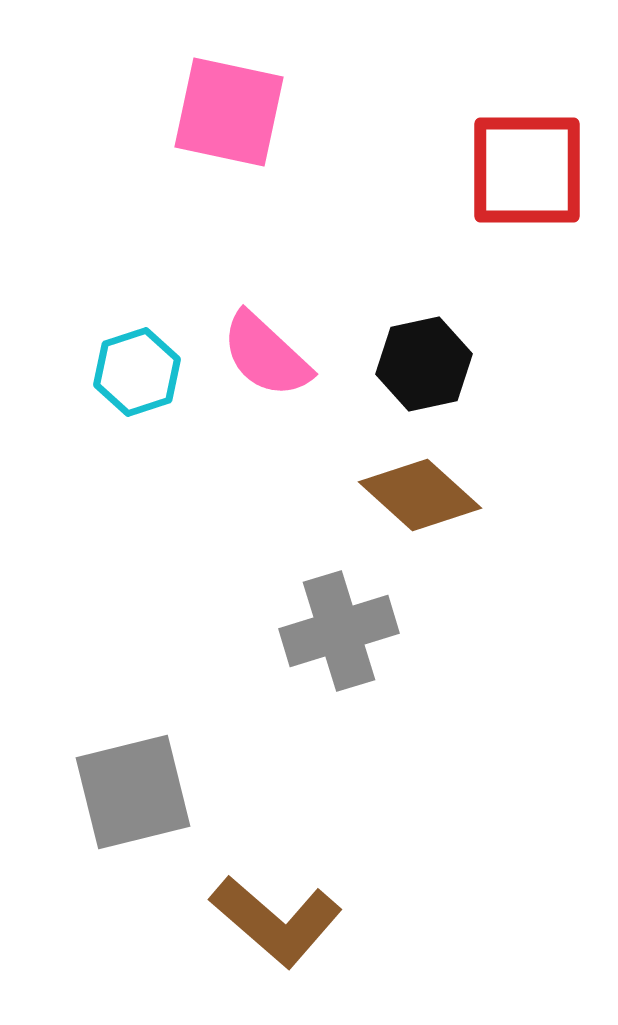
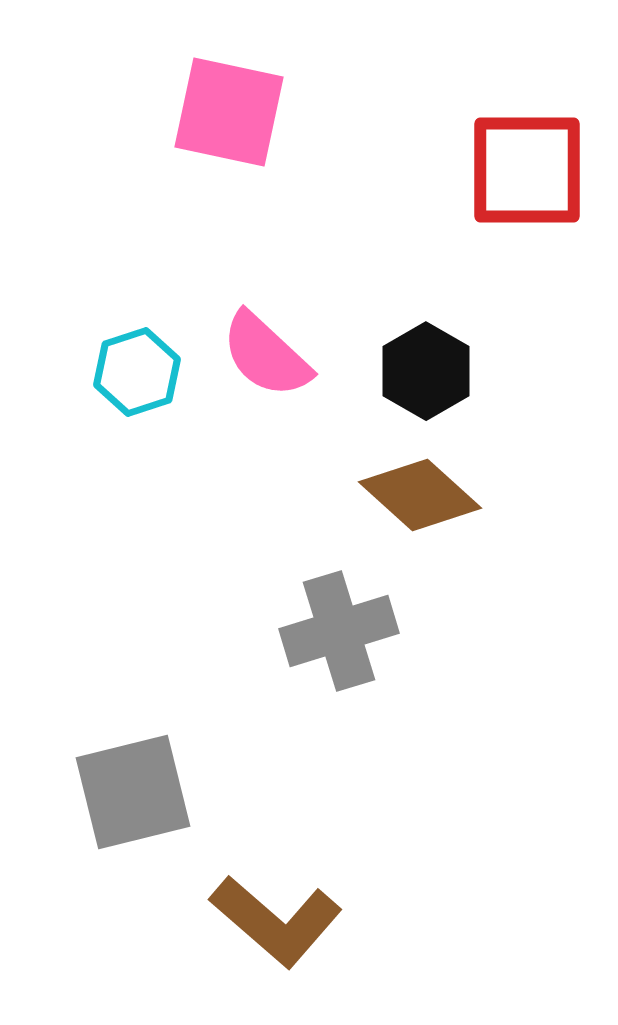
black hexagon: moved 2 px right, 7 px down; rotated 18 degrees counterclockwise
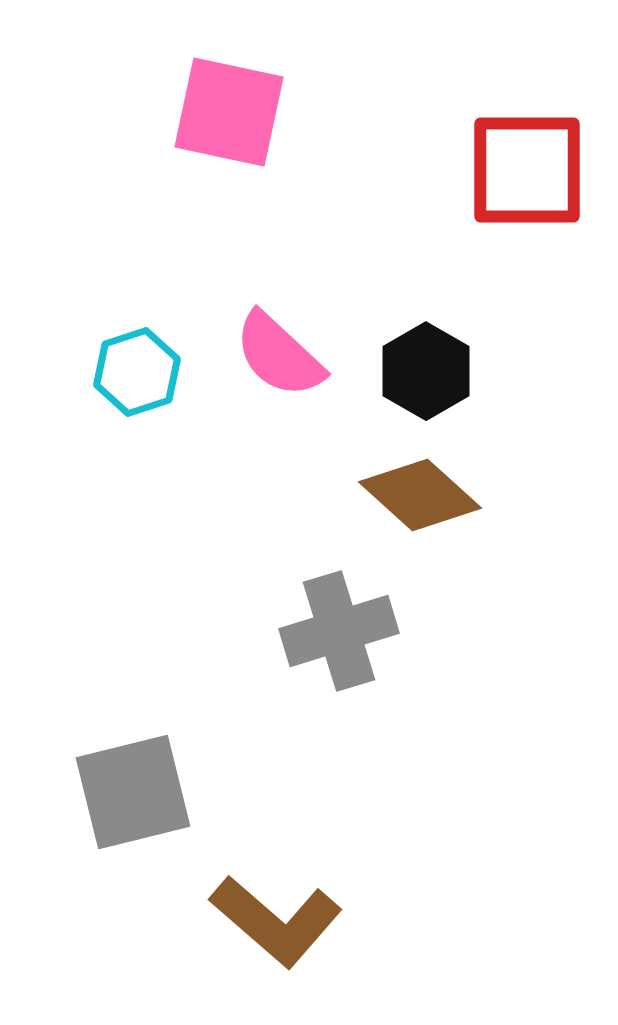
pink semicircle: moved 13 px right
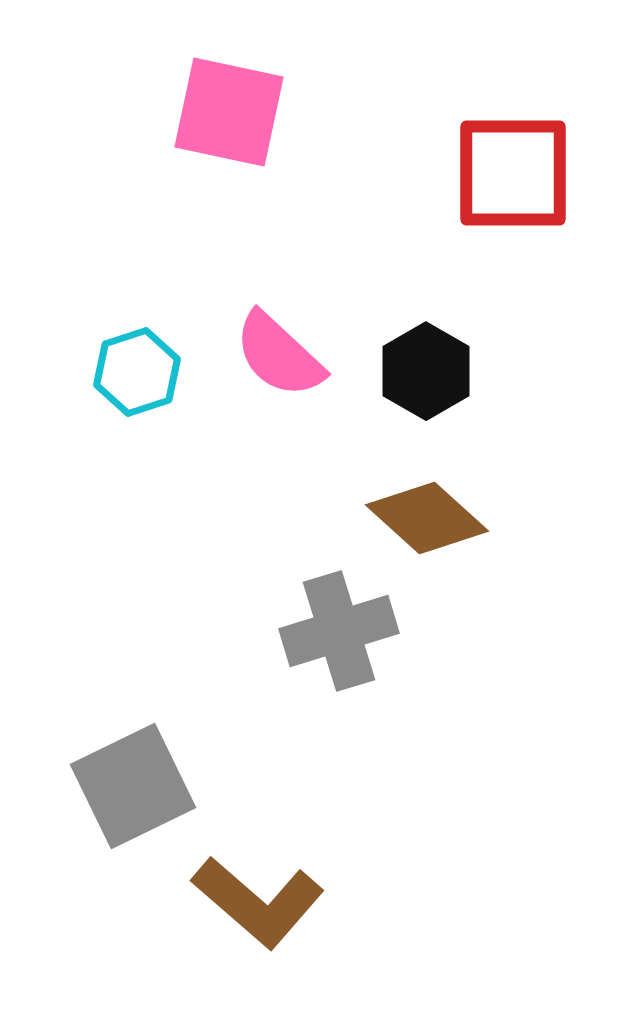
red square: moved 14 px left, 3 px down
brown diamond: moved 7 px right, 23 px down
gray square: moved 6 px up; rotated 12 degrees counterclockwise
brown L-shape: moved 18 px left, 19 px up
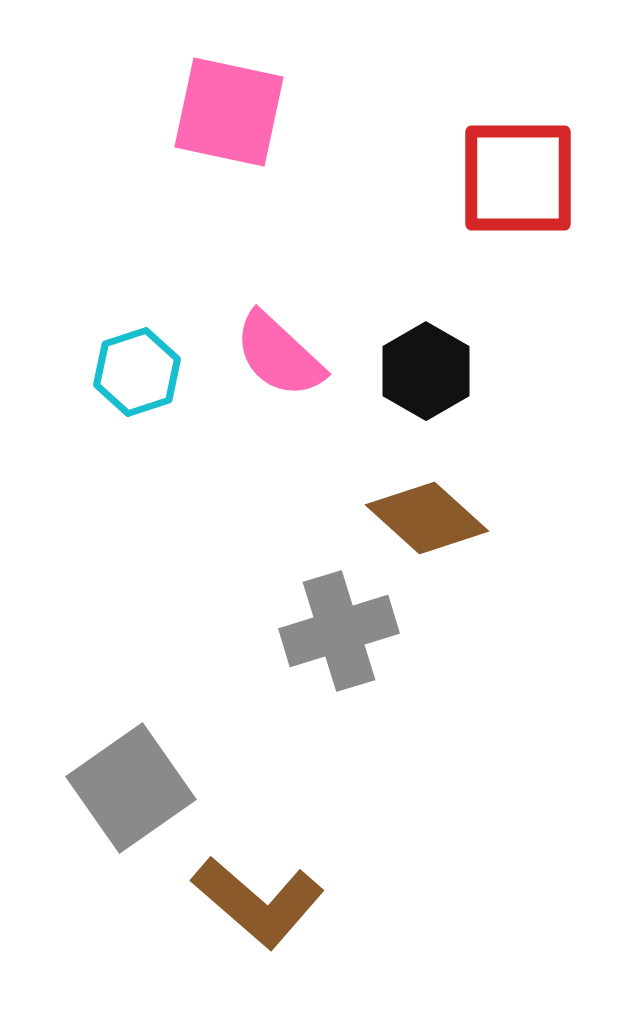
red square: moved 5 px right, 5 px down
gray square: moved 2 px left, 2 px down; rotated 9 degrees counterclockwise
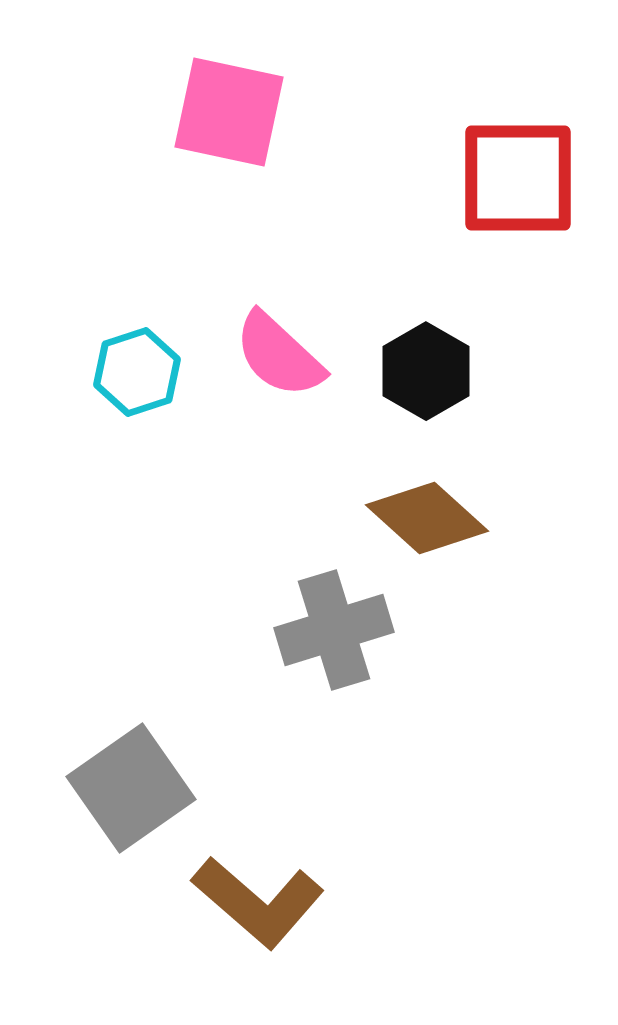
gray cross: moved 5 px left, 1 px up
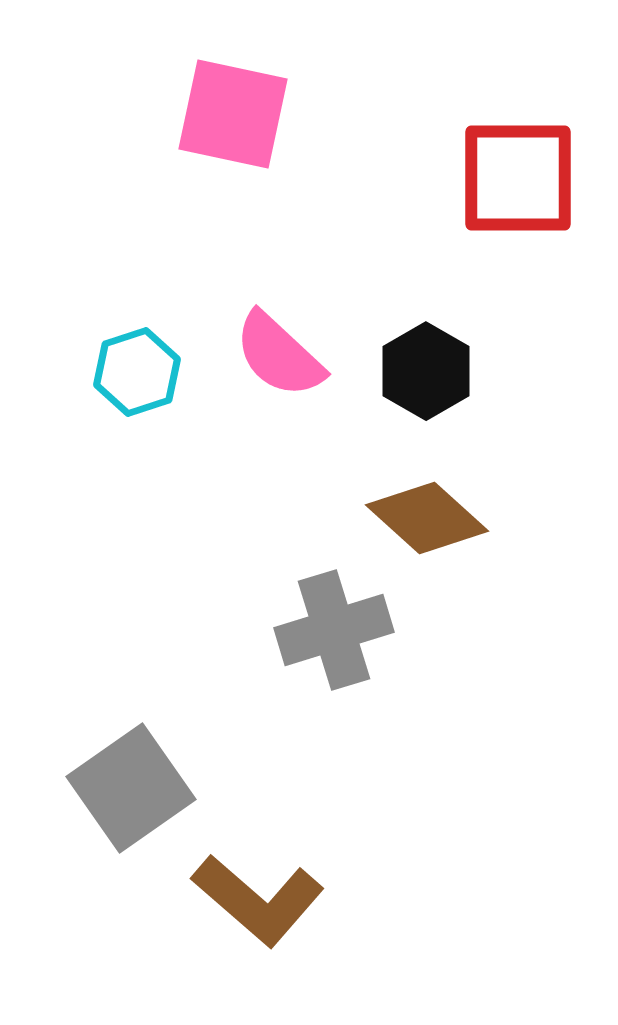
pink square: moved 4 px right, 2 px down
brown L-shape: moved 2 px up
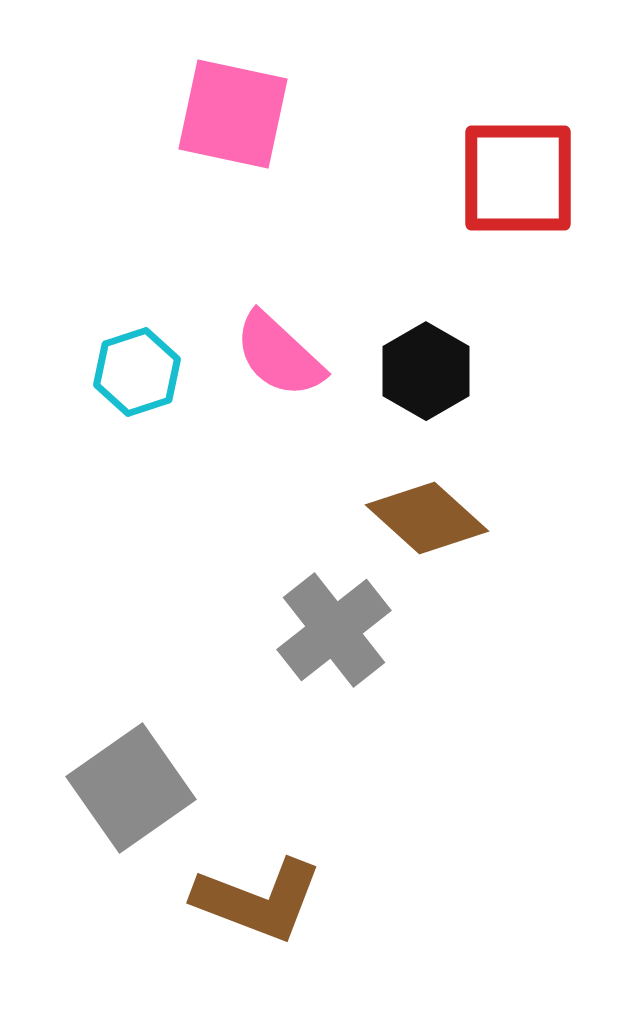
gray cross: rotated 21 degrees counterclockwise
brown L-shape: rotated 20 degrees counterclockwise
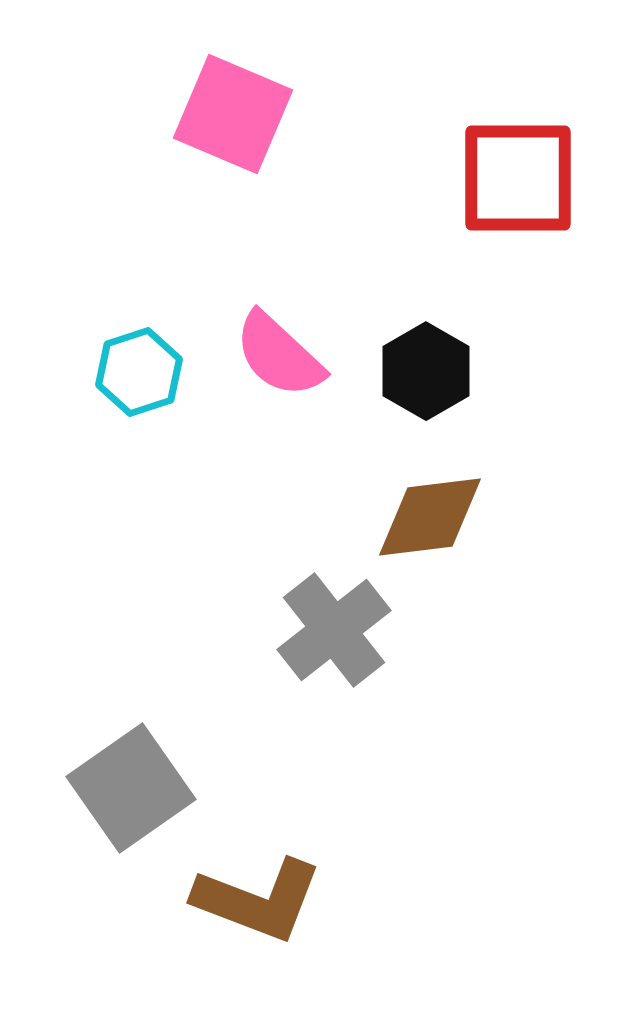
pink square: rotated 11 degrees clockwise
cyan hexagon: moved 2 px right
brown diamond: moved 3 px right, 1 px up; rotated 49 degrees counterclockwise
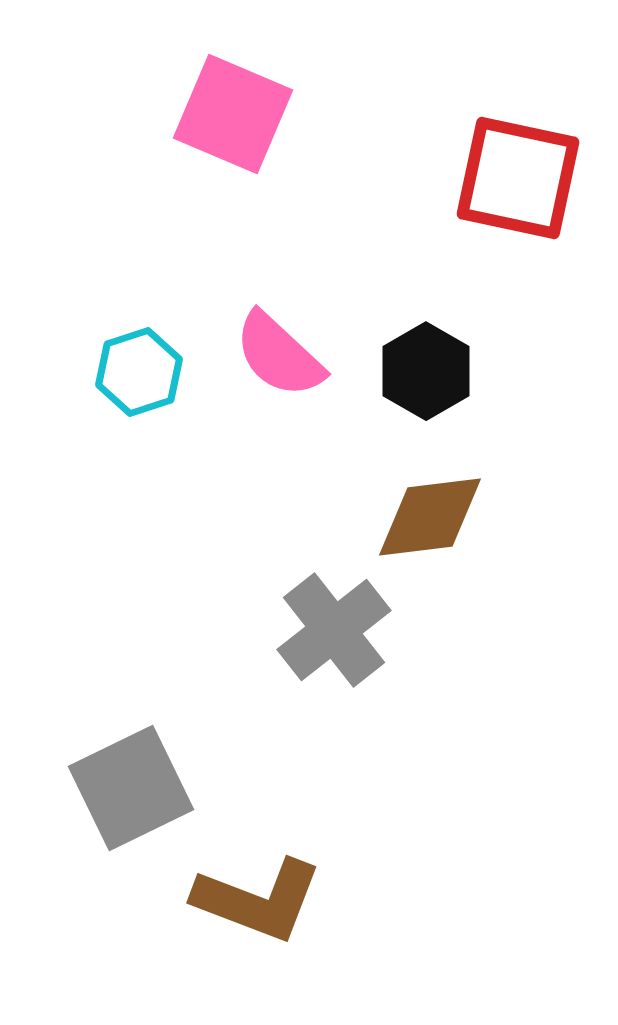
red square: rotated 12 degrees clockwise
gray square: rotated 9 degrees clockwise
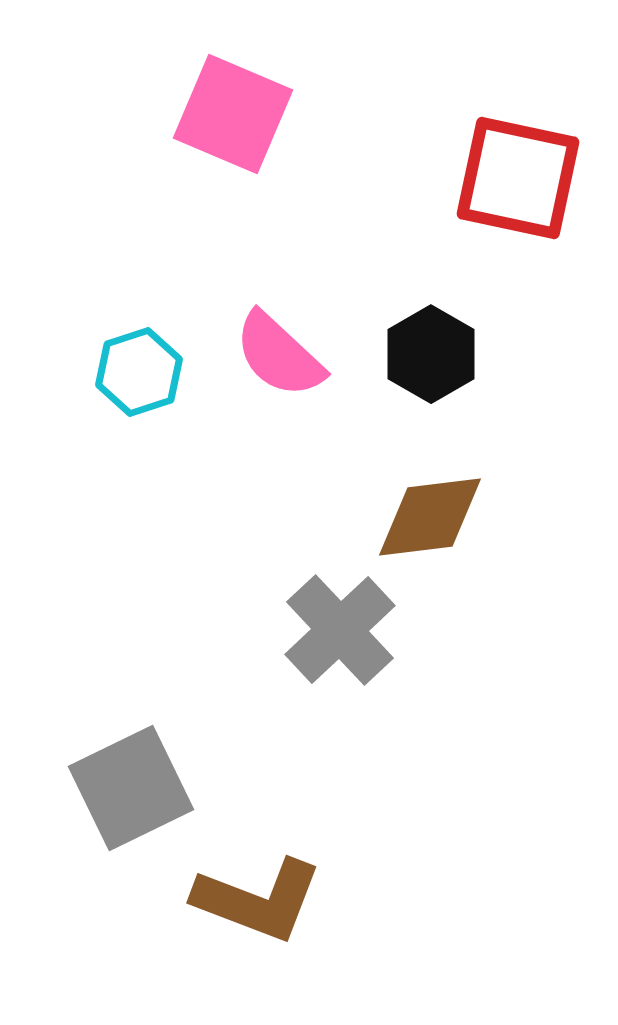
black hexagon: moved 5 px right, 17 px up
gray cross: moved 6 px right; rotated 5 degrees counterclockwise
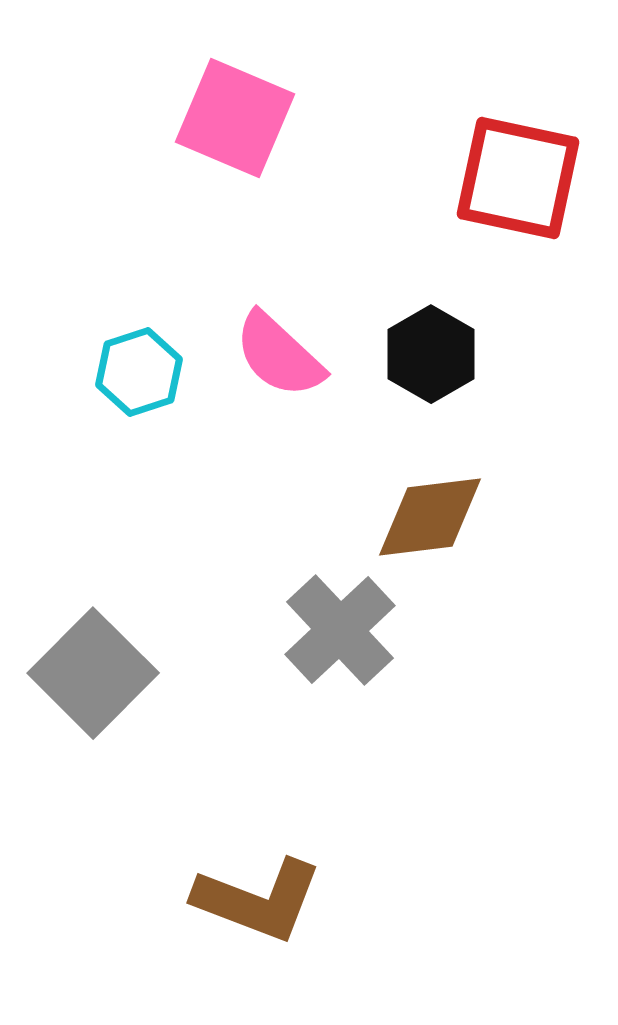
pink square: moved 2 px right, 4 px down
gray square: moved 38 px left, 115 px up; rotated 19 degrees counterclockwise
